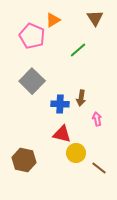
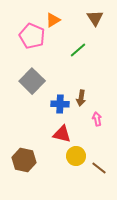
yellow circle: moved 3 px down
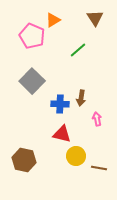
brown line: rotated 28 degrees counterclockwise
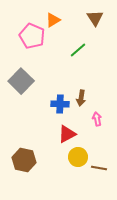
gray square: moved 11 px left
red triangle: moved 5 px right; rotated 42 degrees counterclockwise
yellow circle: moved 2 px right, 1 px down
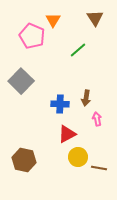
orange triangle: rotated 28 degrees counterclockwise
brown arrow: moved 5 px right
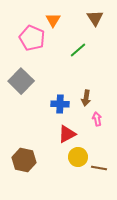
pink pentagon: moved 2 px down
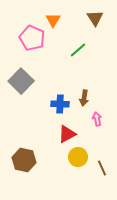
brown arrow: moved 2 px left
brown line: moved 3 px right; rotated 56 degrees clockwise
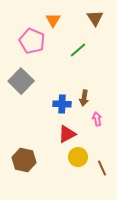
pink pentagon: moved 3 px down
blue cross: moved 2 px right
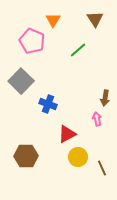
brown triangle: moved 1 px down
brown arrow: moved 21 px right
blue cross: moved 14 px left; rotated 18 degrees clockwise
brown hexagon: moved 2 px right, 4 px up; rotated 15 degrees counterclockwise
